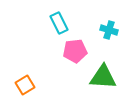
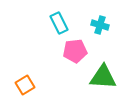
cyan cross: moved 9 px left, 5 px up
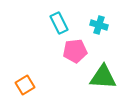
cyan cross: moved 1 px left
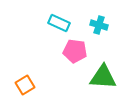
cyan rectangle: rotated 40 degrees counterclockwise
pink pentagon: rotated 15 degrees clockwise
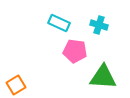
orange square: moved 9 px left
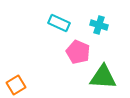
pink pentagon: moved 3 px right, 1 px down; rotated 15 degrees clockwise
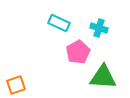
cyan cross: moved 3 px down
pink pentagon: rotated 20 degrees clockwise
orange square: rotated 12 degrees clockwise
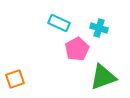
pink pentagon: moved 1 px left, 3 px up
green triangle: rotated 24 degrees counterclockwise
orange square: moved 1 px left, 6 px up
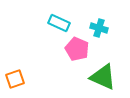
pink pentagon: rotated 20 degrees counterclockwise
green triangle: rotated 44 degrees clockwise
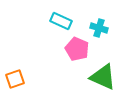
cyan rectangle: moved 2 px right, 2 px up
